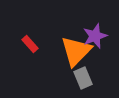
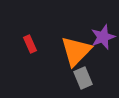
purple star: moved 8 px right, 1 px down
red rectangle: rotated 18 degrees clockwise
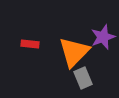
red rectangle: rotated 60 degrees counterclockwise
orange triangle: moved 2 px left, 1 px down
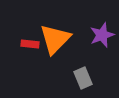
purple star: moved 1 px left, 2 px up
orange triangle: moved 19 px left, 13 px up
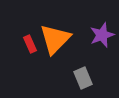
red rectangle: rotated 60 degrees clockwise
